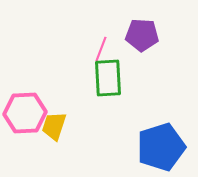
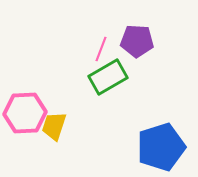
purple pentagon: moved 5 px left, 6 px down
green rectangle: moved 1 px up; rotated 63 degrees clockwise
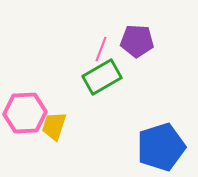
green rectangle: moved 6 px left
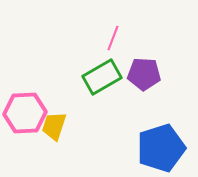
purple pentagon: moved 7 px right, 33 px down
pink line: moved 12 px right, 11 px up
blue pentagon: moved 1 px down
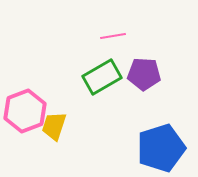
pink line: moved 2 px up; rotated 60 degrees clockwise
pink hexagon: moved 2 px up; rotated 18 degrees counterclockwise
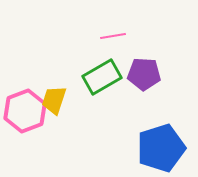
yellow trapezoid: moved 26 px up
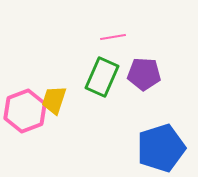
pink line: moved 1 px down
green rectangle: rotated 36 degrees counterclockwise
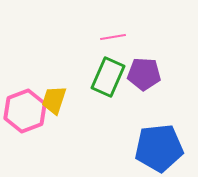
green rectangle: moved 6 px right
blue pentagon: moved 2 px left; rotated 12 degrees clockwise
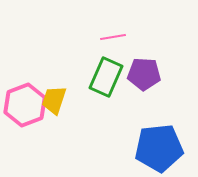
green rectangle: moved 2 px left
pink hexagon: moved 6 px up
